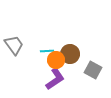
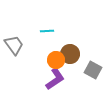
cyan line: moved 20 px up
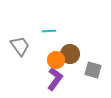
cyan line: moved 2 px right
gray trapezoid: moved 6 px right, 1 px down
gray square: rotated 12 degrees counterclockwise
purple L-shape: rotated 20 degrees counterclockwise
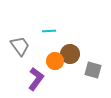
orange circle: moved 1 px left, 1 px down
purple L-shape: moved 19 px left
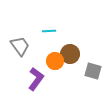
gray square: moved 1 px down
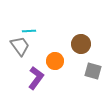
cyan line: moved 20 px left
brown circle: moved 11 px right, 10 px up
purple L-shape: moved 1 px up
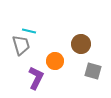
cyan line: rotated 16 degrees clockwise
gray trapezoid: moved 1 px right, 1 px up; rotated 20 degrees clockwise
purple L-shape: rotated 10 degrees counterclockwise
